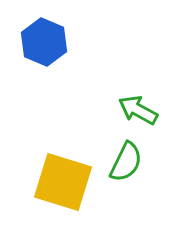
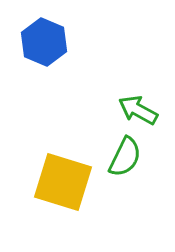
green semicircle: moved 1 px left, 5 px up
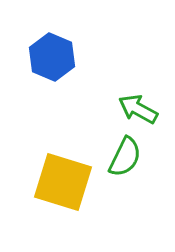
blue hexagon: moved 8 px right, 15 px down
green arrow: moved 1 px up
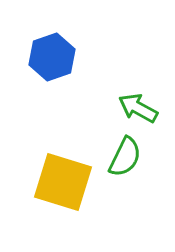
blue hexagon: rotated 18 degrees clockwise
green arrow: moved 1 px up
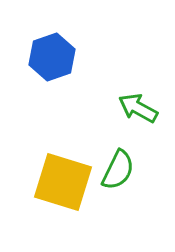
green semicircle: moved 7 px left, 13 px down
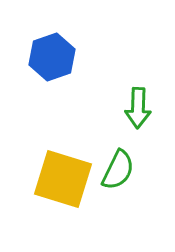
green arrow: rotated 117 degrees counterclockwise
yellow square: moved 3 px up
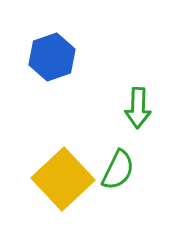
yellow square: rotated 30 degrees clockwise
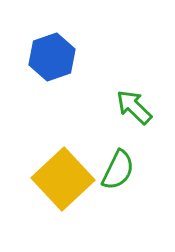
green arrow: moved 4 px left, 1 px up; rotated 132 degrees clockwise
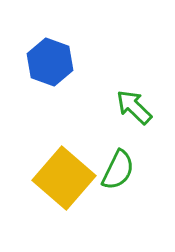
blue hexagon: moved 2 px left, 5 px down; rotated 21 degrees counterclockwise
yellow square: moved 1 px right, 1 px up; rotated 6 degrees counterclockwise
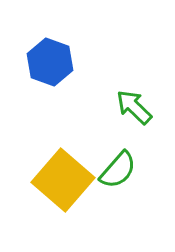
green semicircle: rotated 15 degrees clockwise
yellow square: moved 1 px left, 2 px down
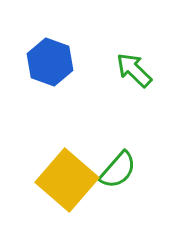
green arrow: moved 37 px up
yellow square: moved 4 px right
